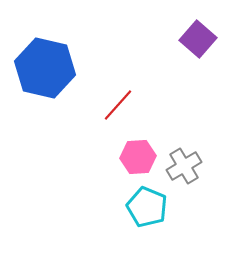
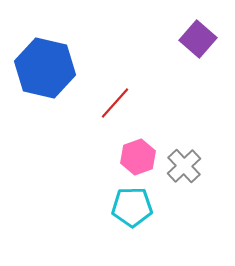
red line: moved 3 px left, 2 px up
pink hexagon: rotated 16 degrees counterclockwise
gray cross: rotated 12 degrees counterclockwise
cyan pentagon: moved 15 px left; rotated 24 degrees counterclockwise
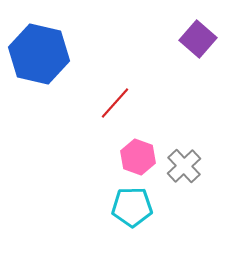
blue hexagon: moved 6 px left, 14 px up
pink hexagon: rotated 20 degrees counterclockwise
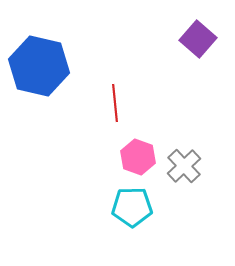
blue hexagon: moved 12 px down
red line: rotated 48 degrees counterclockwise
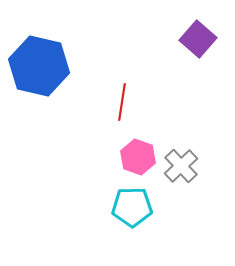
red line: moved 7 px right, 1 px up; rotated 15 degrees clockwise
gray cross: moved 3 px left
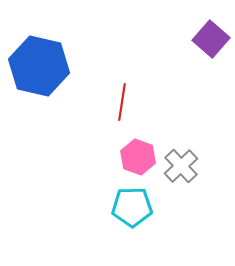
purple square: moved 13 px right
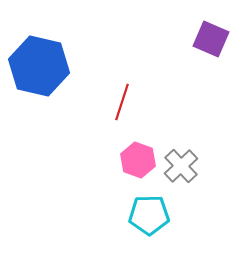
purple square: rotated 18 degrees counterclockwise
red line: rotated 9 degrees clockwise
pink hexagon: moved 3 px down
cyan pentagon: moved 17 px right, 8 px down
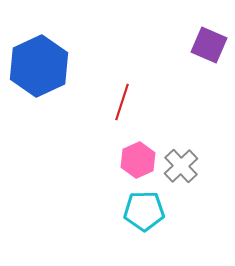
purple square: moved 2 px left, 6 px down
blue hexagon: rotated 22 degrees clockwise
pink hexagon: rotated 16 degrees clockwise
cyan pentagon: moved 5 px left, 4 px up
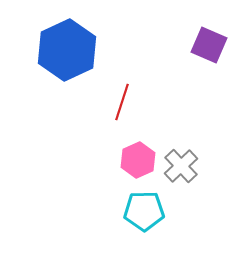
blue hexagon: moved 28 px right, 16 px up
